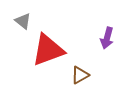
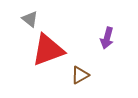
gray triangle: moved 7 px right, 2 px up
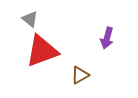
red triangle: moved 6 px left, 1 px down
